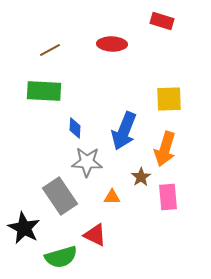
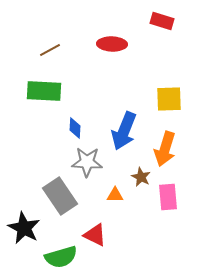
brown star: rotated 12 degrees counterclockwise
orange triangle: moved 3 px right, 2 px up
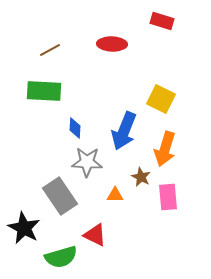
yellow square: moved 8 px left; rotated 28 degrees clockwise
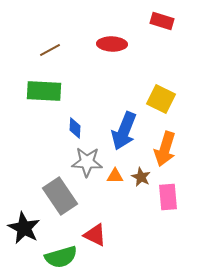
orange triangle: moved 19 px up
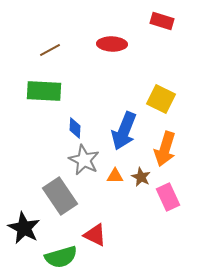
gray star: moved 3 px left, 2 px up; rotated 24 degrees clockwise
pink rectangle: rotated 20 degrees counterclockwise
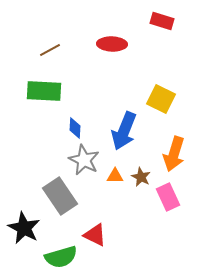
orange arrow: moved 9 px right, 5 px down
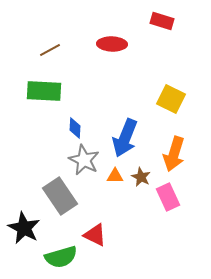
yellow square: moved 10 px right
blue arrow: moved 1 px right, 7 px down
